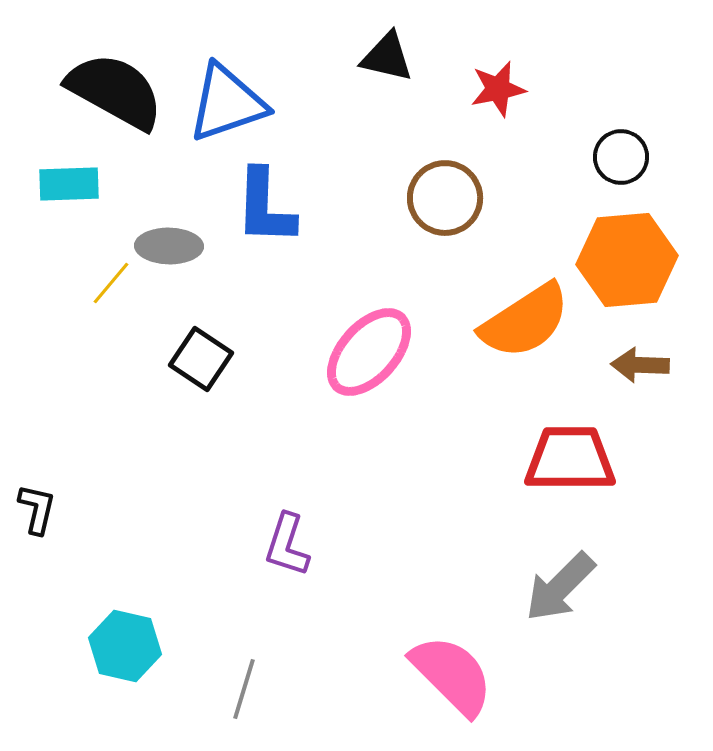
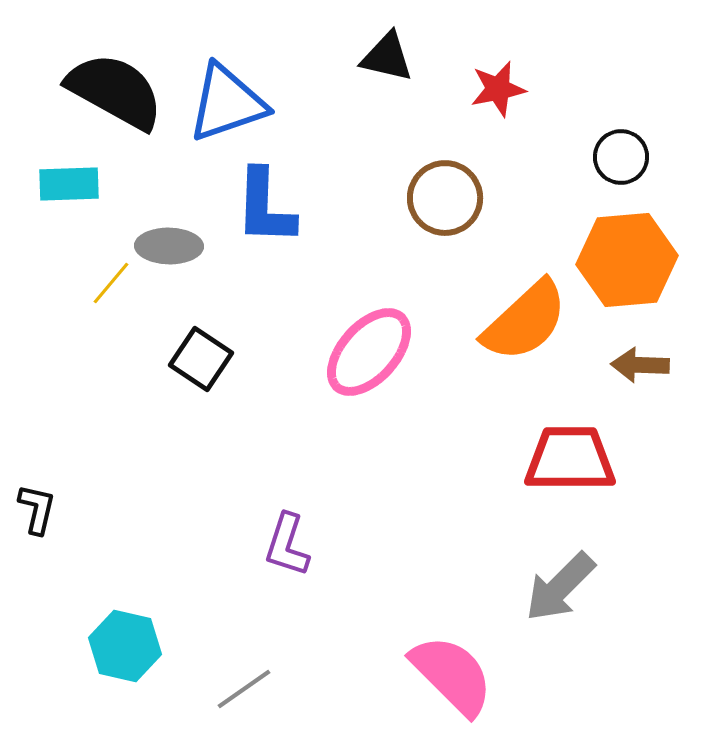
orange semicircle: rotated 10 degrees counterclockwise
gray line: rotated 38 degrees clockwise
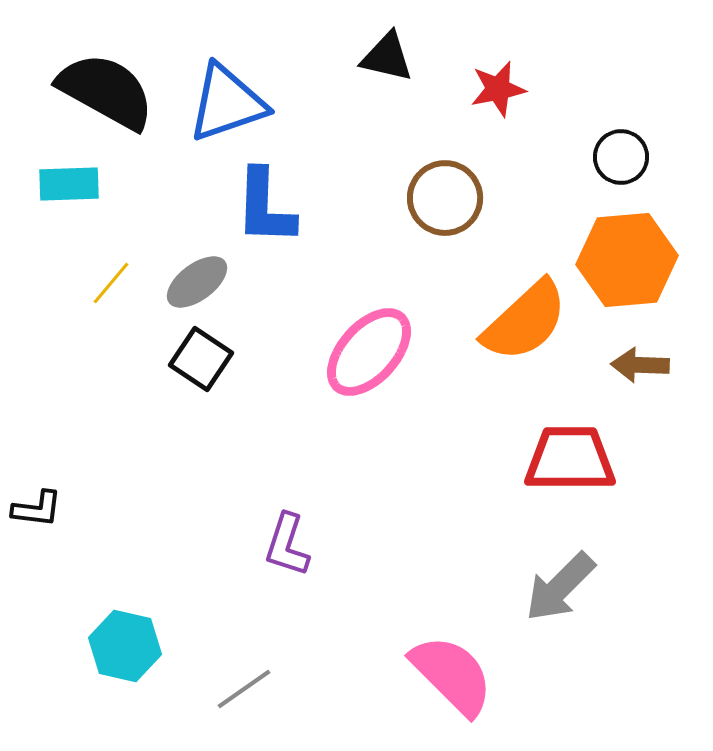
black semicircle: moved 9 px left
gray ellipse: moved 28 px right, 36 px down; rotated 38 degrees counterclockwise
black L-shape: rotated 84 degrees clockwise
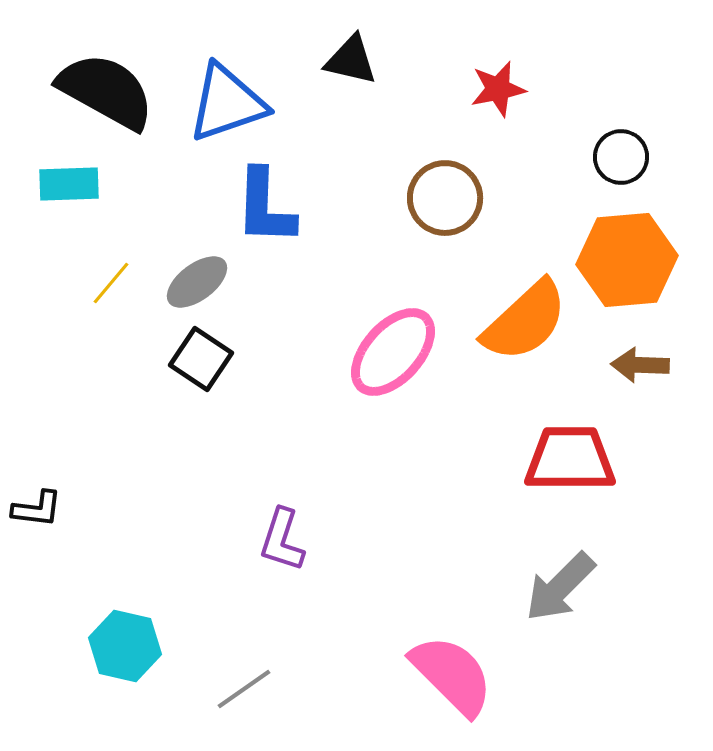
black triangle: moved 36 px left, 3 px down
pink ellipse: moved 24 px right
purple L-shape: moved 5 px left, 5 px up
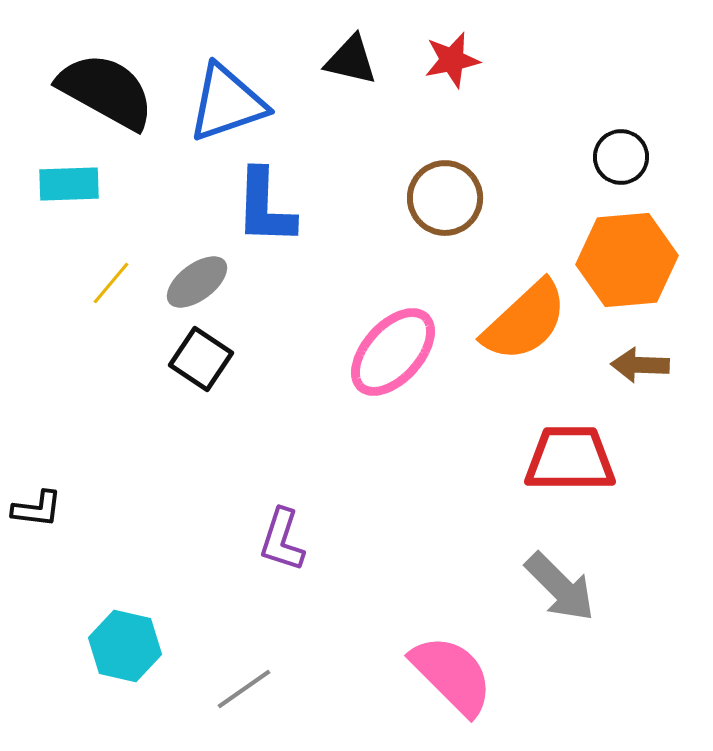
red star: moved 46 px left, 29 px up
gray arrow: rotated 90 degrees counterclockwise
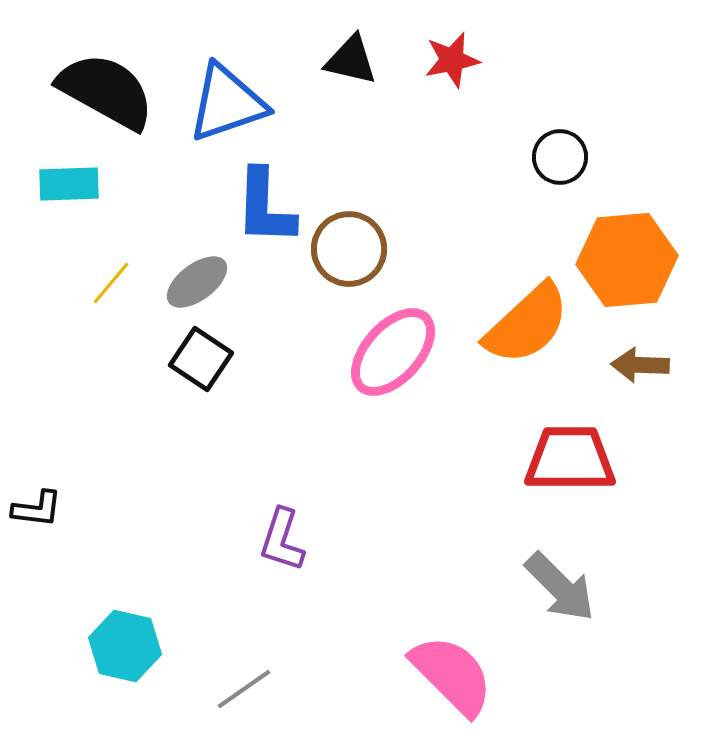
black circle: moved 61 px left
brown circle: moved 96 px left, 51 px down
orange semicircle: moved 2 px right, 3 px down
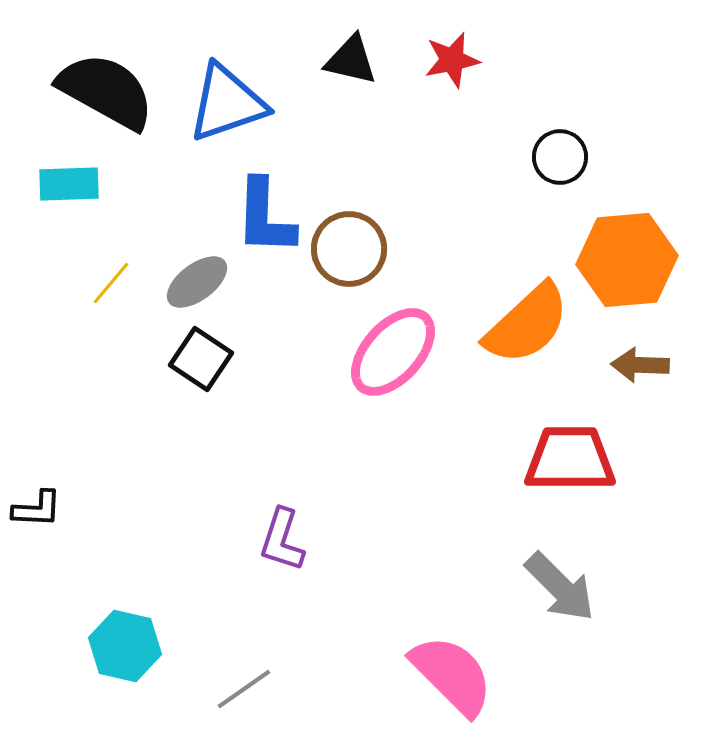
blue L-shape: moved 10 px down
black L-shape: rotated 4 degrees counterclockwise
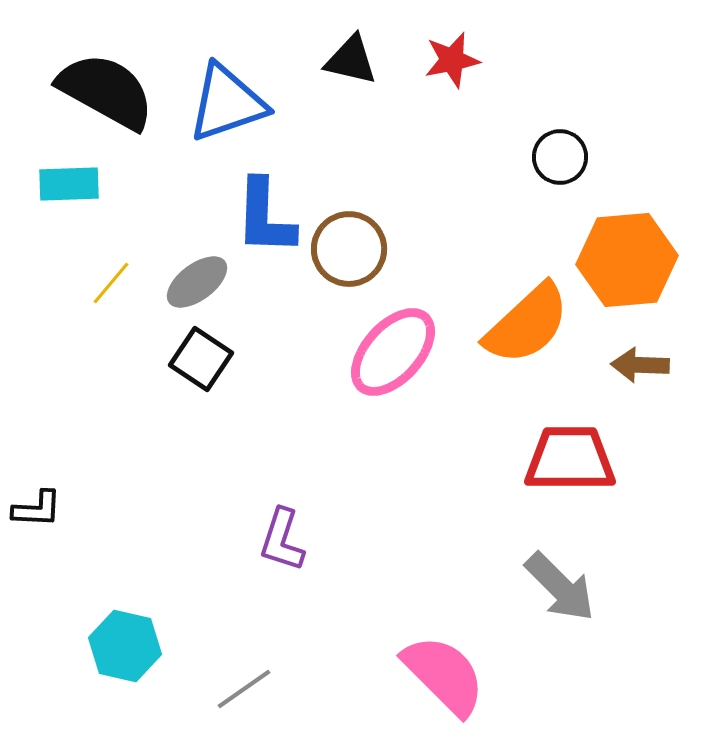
pink semicircle: moved 8 px left
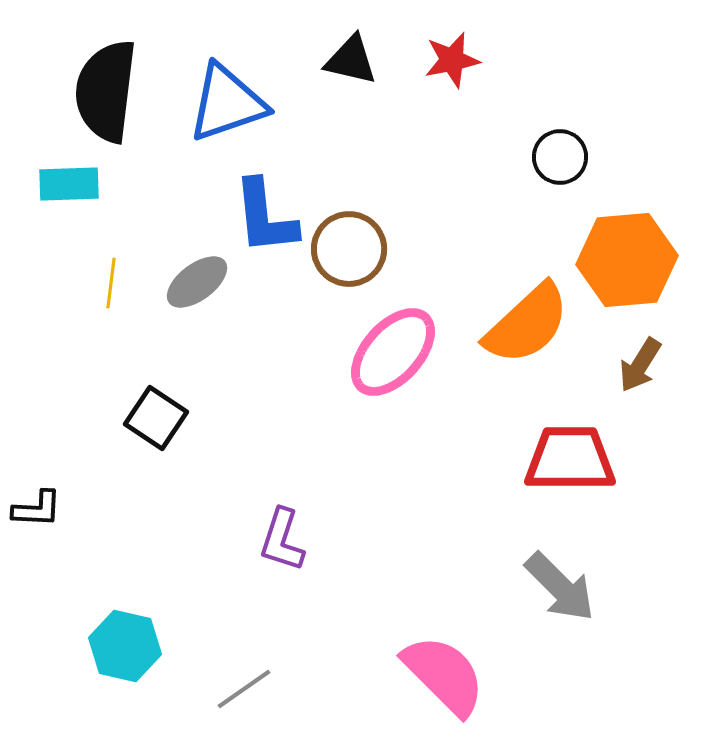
black semicircle: rotated 112 degrees counterclockwise
blue L-shape: rotated 8 degrees counterclockwise
yellow line: rotated 33 degrees counterclockwise
black square: moved 45 px left, 59 px down
brown arrow: rotated 60 degrees counterclockwise
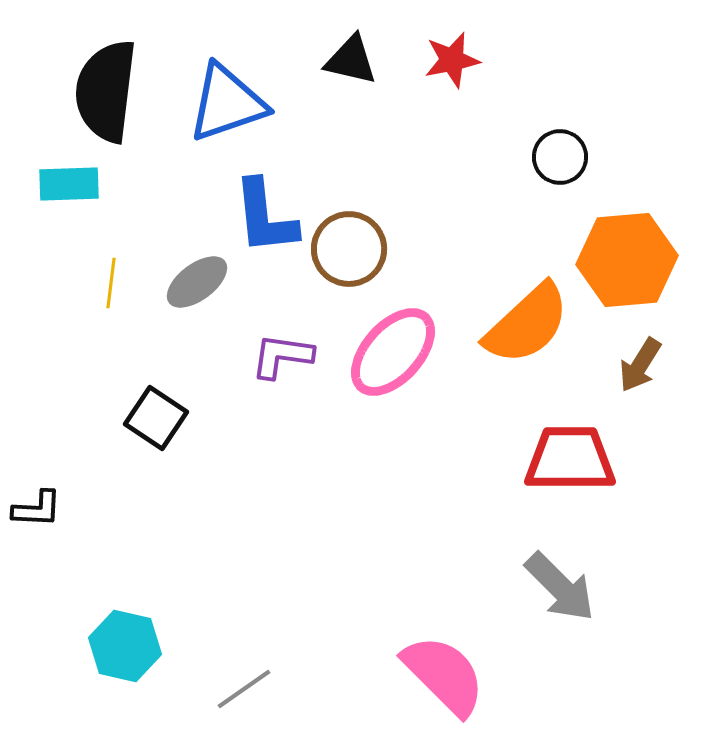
purple L-shape: moved 184 px up; rotated 80 degrees clockwise
